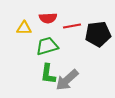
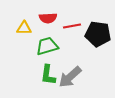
black pentagon: rotated 15 degrees clockwise
green L-shape: moved 1 px down
gray arrow: moved 3 px right, 3 px up
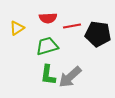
yellow triangle: moved 7 px left; rotated 35 degrees counterclockwise
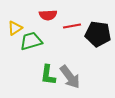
red semicircle: moved 3 px up
yellow triangle: moved 2 px left
green trapezoid: moved 16 px left, 5 px up
gray arrow: rotated 85 degrees counterclockwise
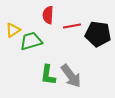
red semicircle: rotated 96 degrees clockwise
yellow triangle: moved 2 px left, 2 px down
gray arrow: moved 1 px right, 1 px up
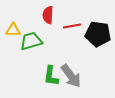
yellow triangle: rotated 35 degrees clockwise
green L-shape: moved 3 px right, 1 px down
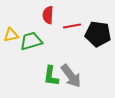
yellow triangle: moved 2 px left, 5 px down; rotated 14 degrees counterclockwise
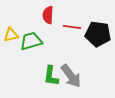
red line: moved 1 px down; rotated 18 degrees clockwise
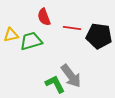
red semicircle: moved 4 px left, 2 px down; rotated 24 degrees counterclockwise
red line: moved 1 px down
black pentagon: moved 1 px right, 2 px down
green L-shape: moved 4 px right, 8 px down; rotated 145 degrees clockwise
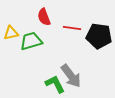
yellow triangle: moved 2 px up
